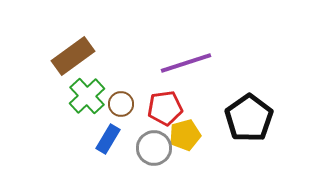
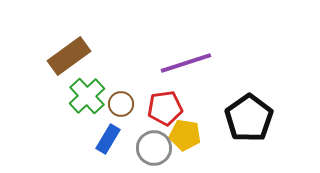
brown rectangle: moved 4 px left
yellow pentagon: rotated 24 degrees clockwise
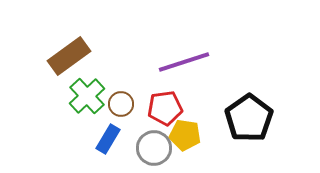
purple line: moved 2 px left, 1 px up
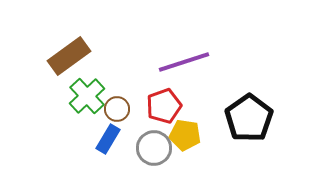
brown circle: moved 4 px left, 5 px down
red pentagon: moved 1 px left, 2 px up; rotated 12 degrees counterclockwise
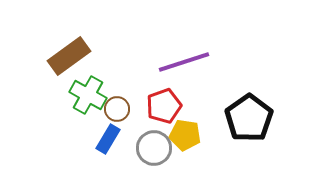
green cross: moved 1 px right, 1 px up; rotated 18 degrees counterclockwise
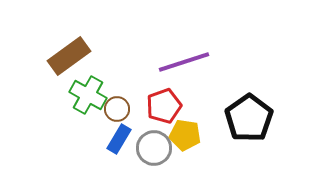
blue rectangle: moved 11 px right
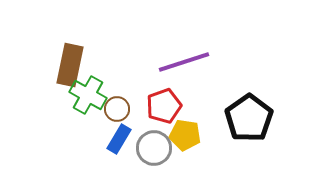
brown rectangle: moved 1 px right, 9 px down; rotated 42 degrees counterclockwise
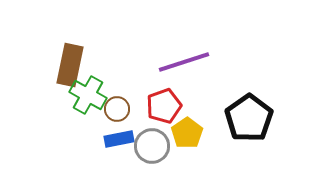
yellow pentagon: moved 2 px right, 2 px up; rotated 28 degrees clockwise
blue rectangle: rotated 48 degrees clockwise
gray circle: moved 2 px left, 2 px up
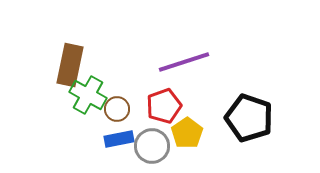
black pentagon: rotated 18 degrees counterclockwise
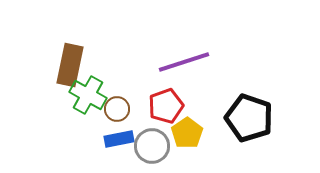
red pentagon: moved 2 px right
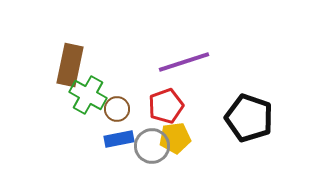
yellow pentagon: moved 12 px left, 5 px down; rotated 28 degrees clockwise
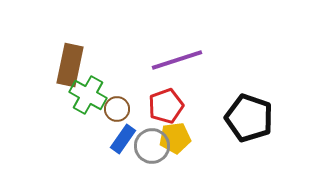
purple line: moved 7 px left, 2 px up
blue rectangle: moved 4 px right; rotated 44 degrees counterclockwise
